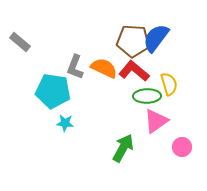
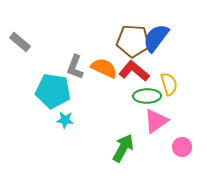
cyan star: moved 3 px up
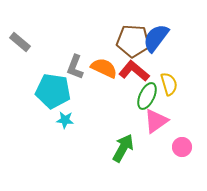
green ellipse: rotated 64 degrees counterclockwise
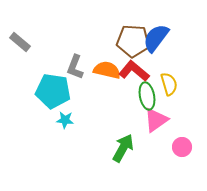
orange semicircle: moved 3 px right, 2 px down; rotated 12 degrees counterclockwise
green ellipse: rotated 36 degrees counterclockwise
pink triangle: moved 1 px up
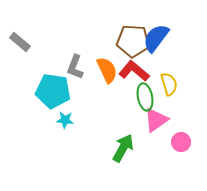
orange semicircle: rotated 52 degrees clockwise
green ellipse: moved 2 px left, 1 px down
pink circle: moved 1 px left, 5 px up
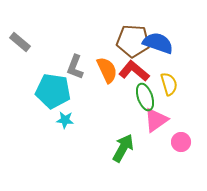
blue semicircle: moved 2 px right, 5 px down; rotated 72 degrees clockwise
green ellipse: rotated 8 degrees counterclockwise
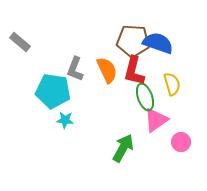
gray L-shape: moved 2 px down
red L-shape: rotated 116 degrees counterclockwise
yellow semicircle: moved 3 px right
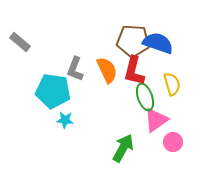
pink circle: moved 8 px left
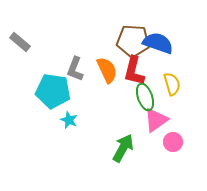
cyan star: moved 4 px right; rotated 18 degrees clockwise
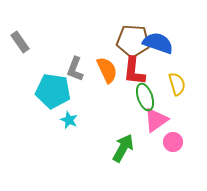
gray rectangle: rotated 15 degrees clockwise
red L-shape: rotated 8 degrees counterclockwise
yellow semicircle: moved 5 px right
